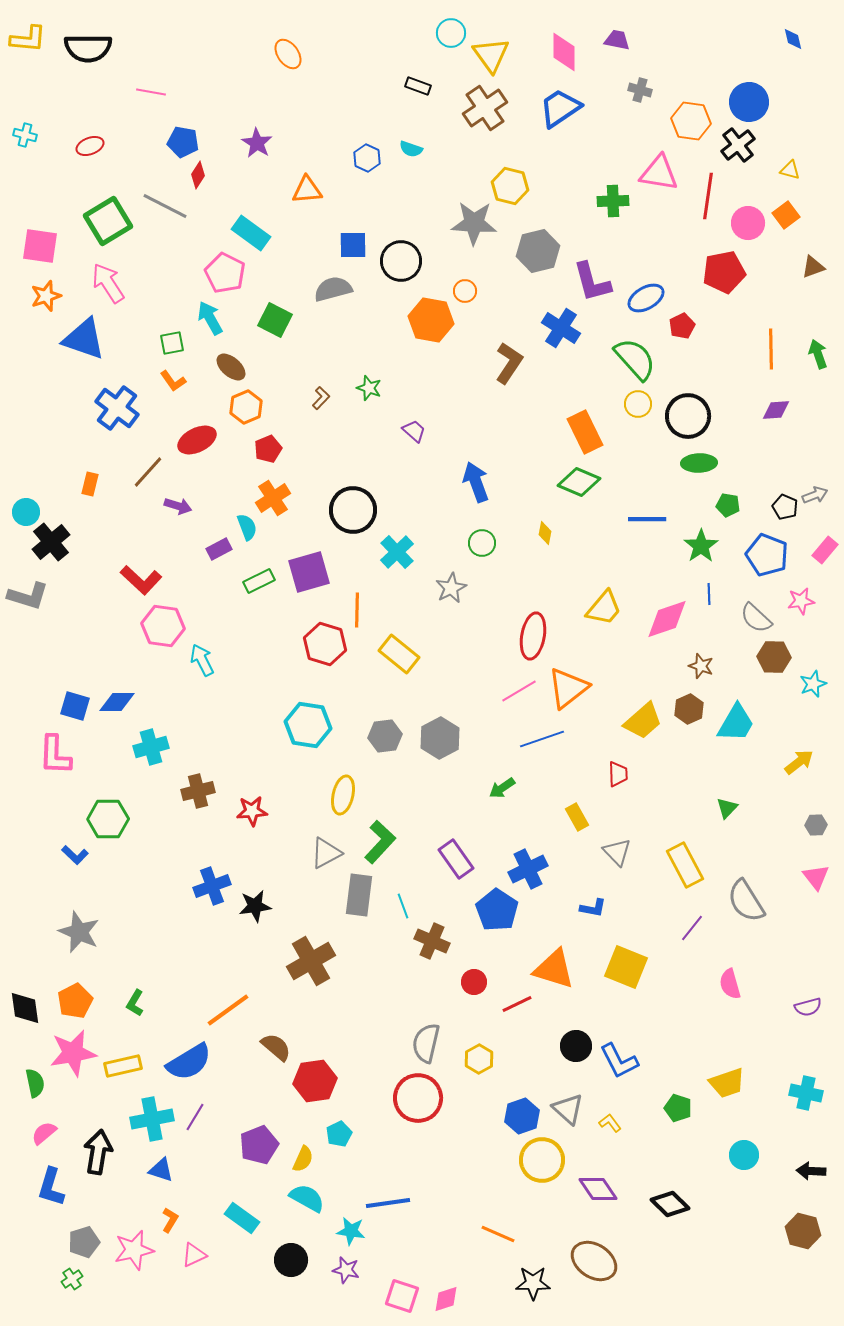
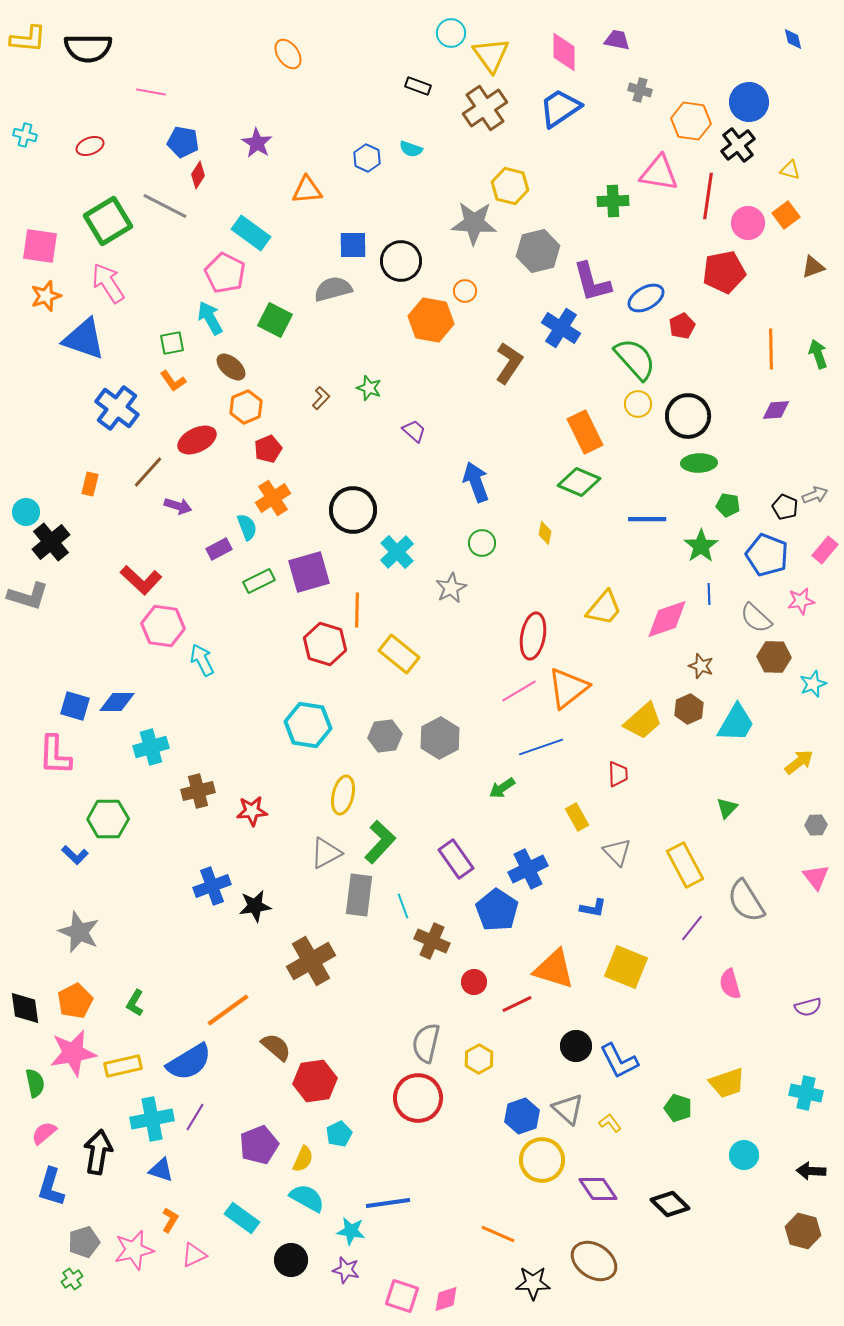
blue line at (542, 739): moved 1 px left, 8 px down
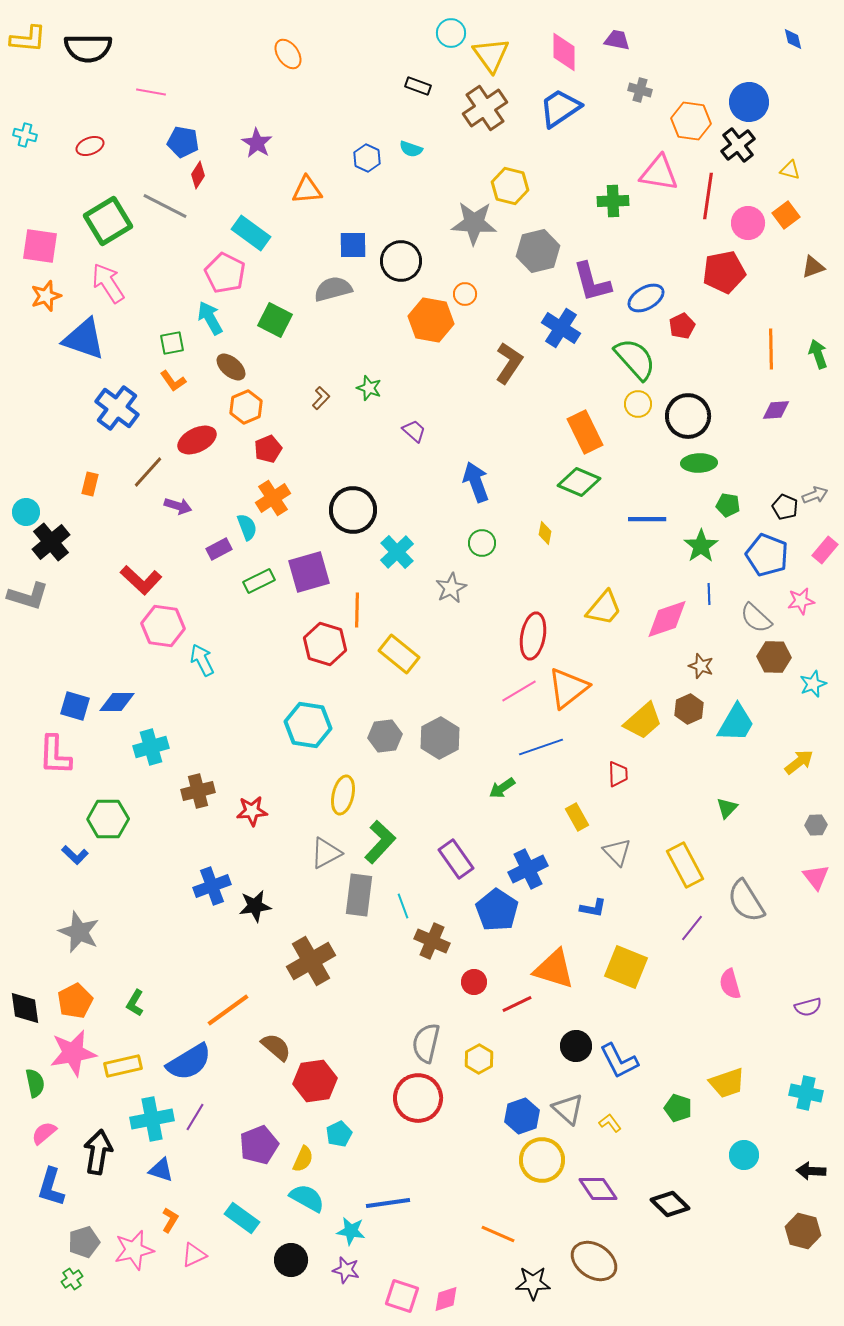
orange circle at (465, 291): moved 3 px down
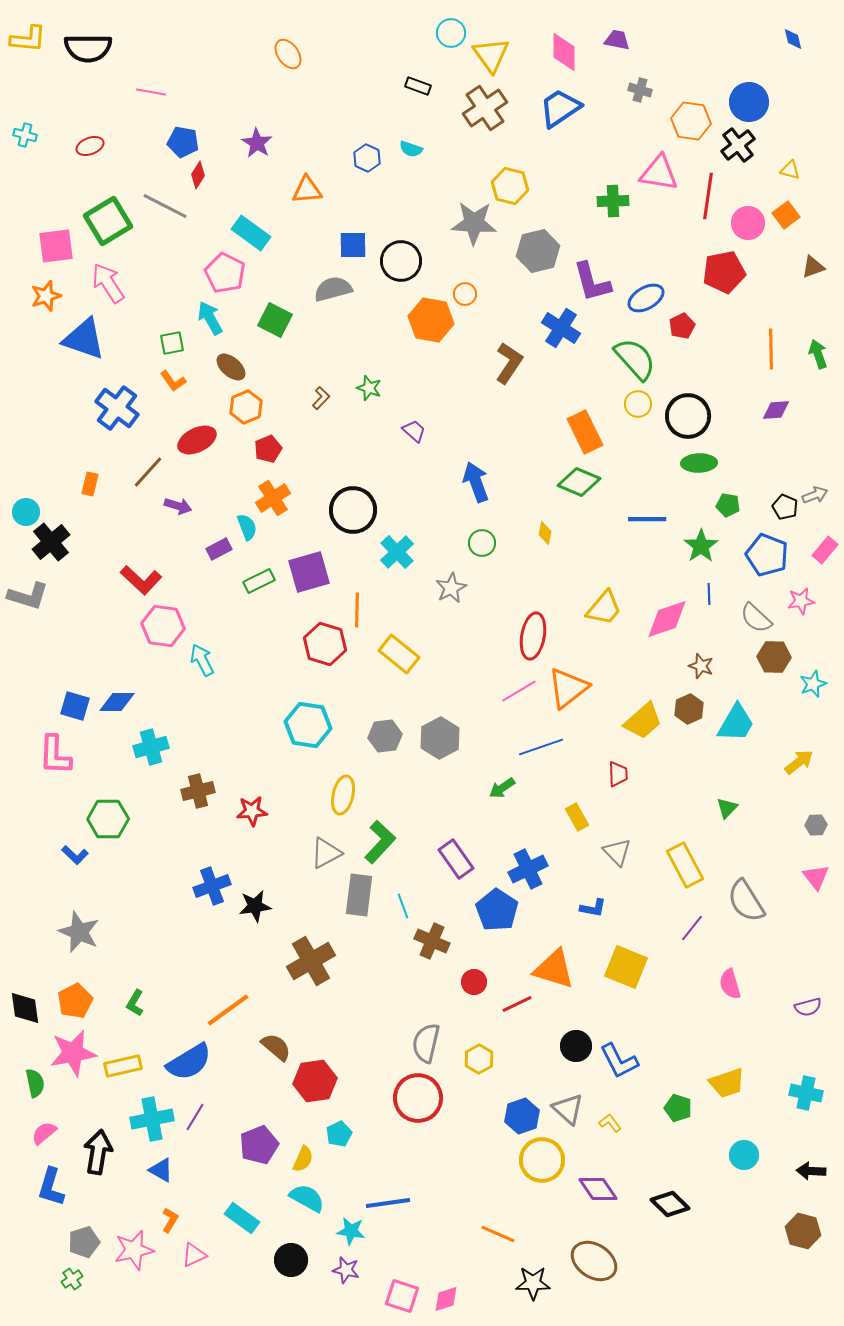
pink square at (40, 246): moved 16 px right; rotated 15 degrees counterclockwise
blue triangle at (161, 1170): rotated 12 degrees clockwise
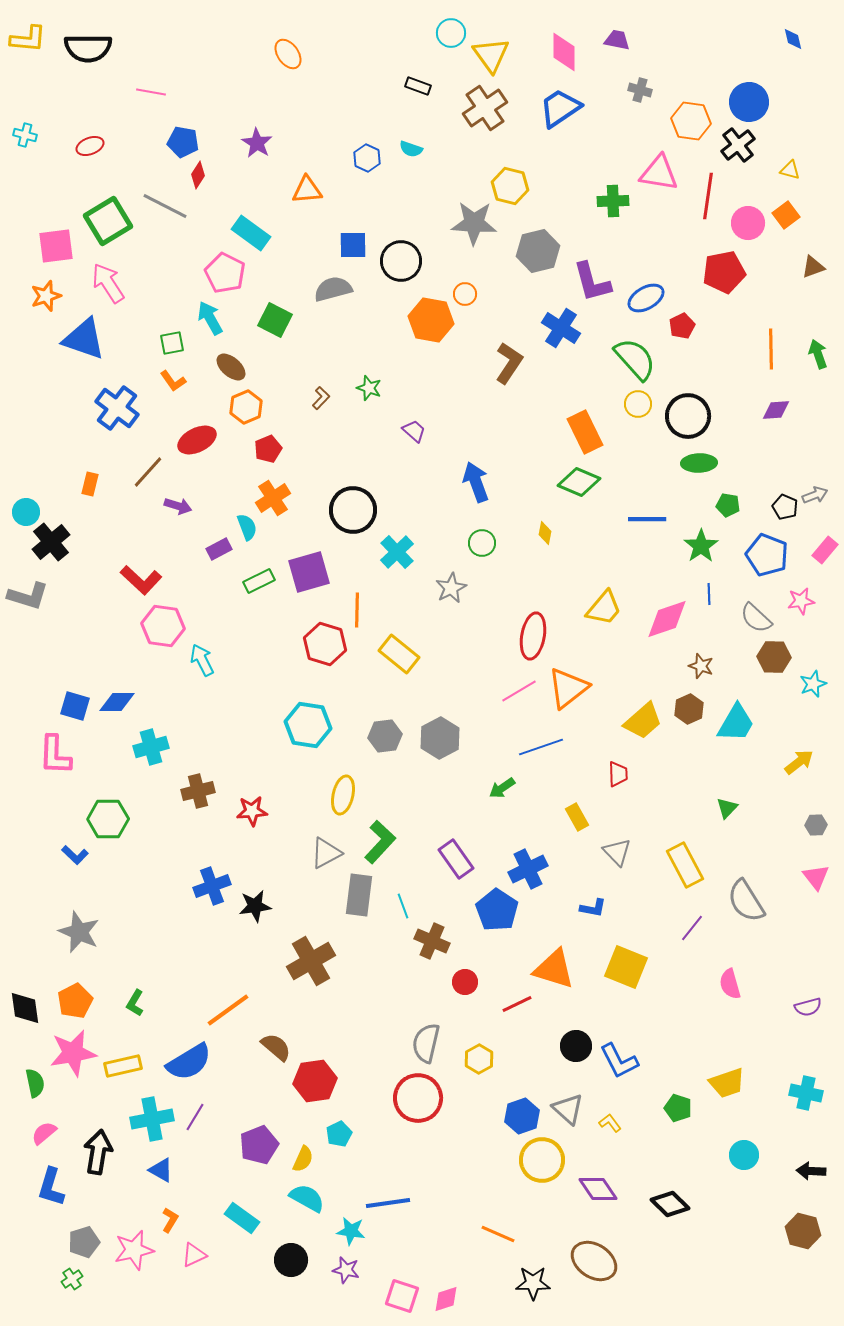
red circle at (474, 982): moved 9 px left
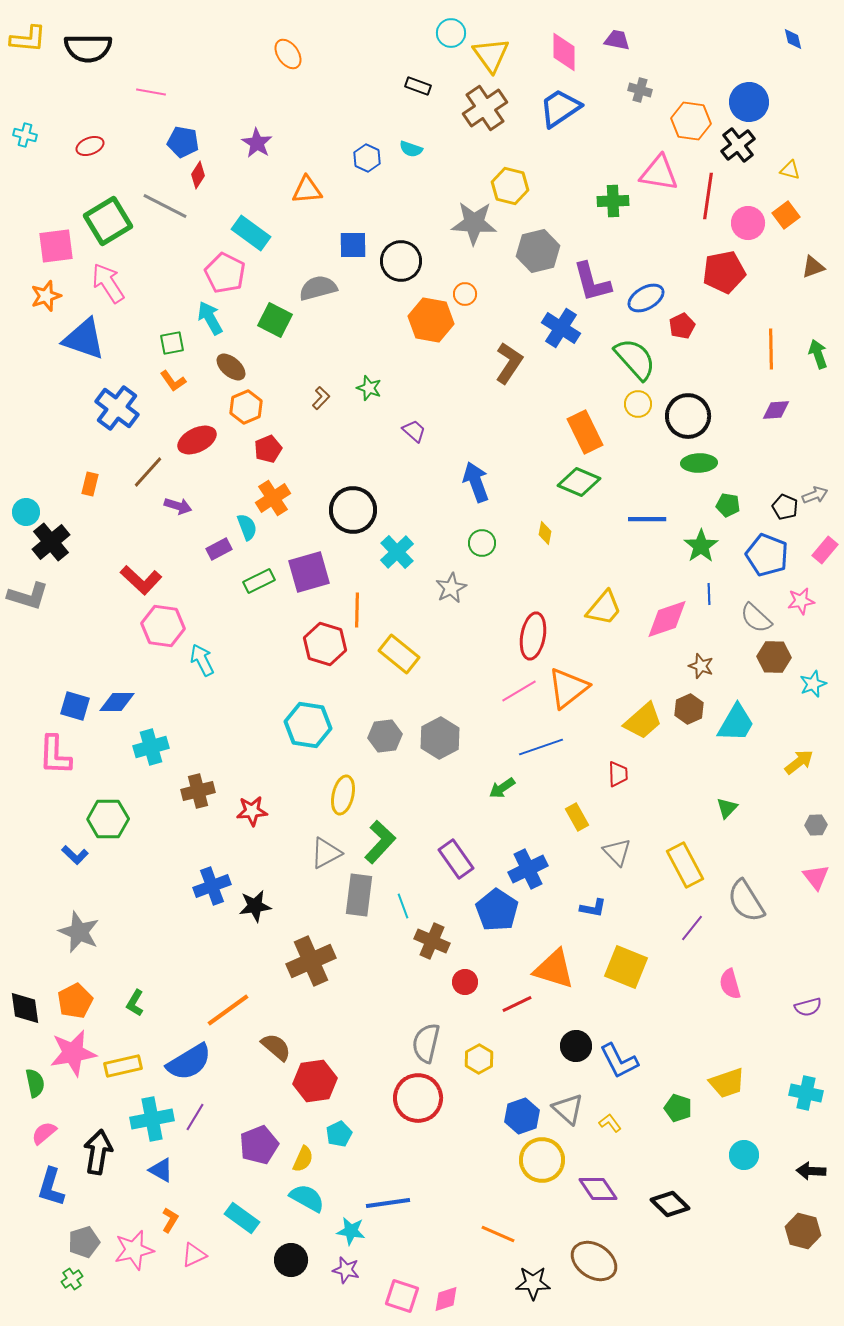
gray semicircle at (333, 289): moved 15 px left, 1 px up
brown cross at (311, 961): rotated 6 degrees clockwise
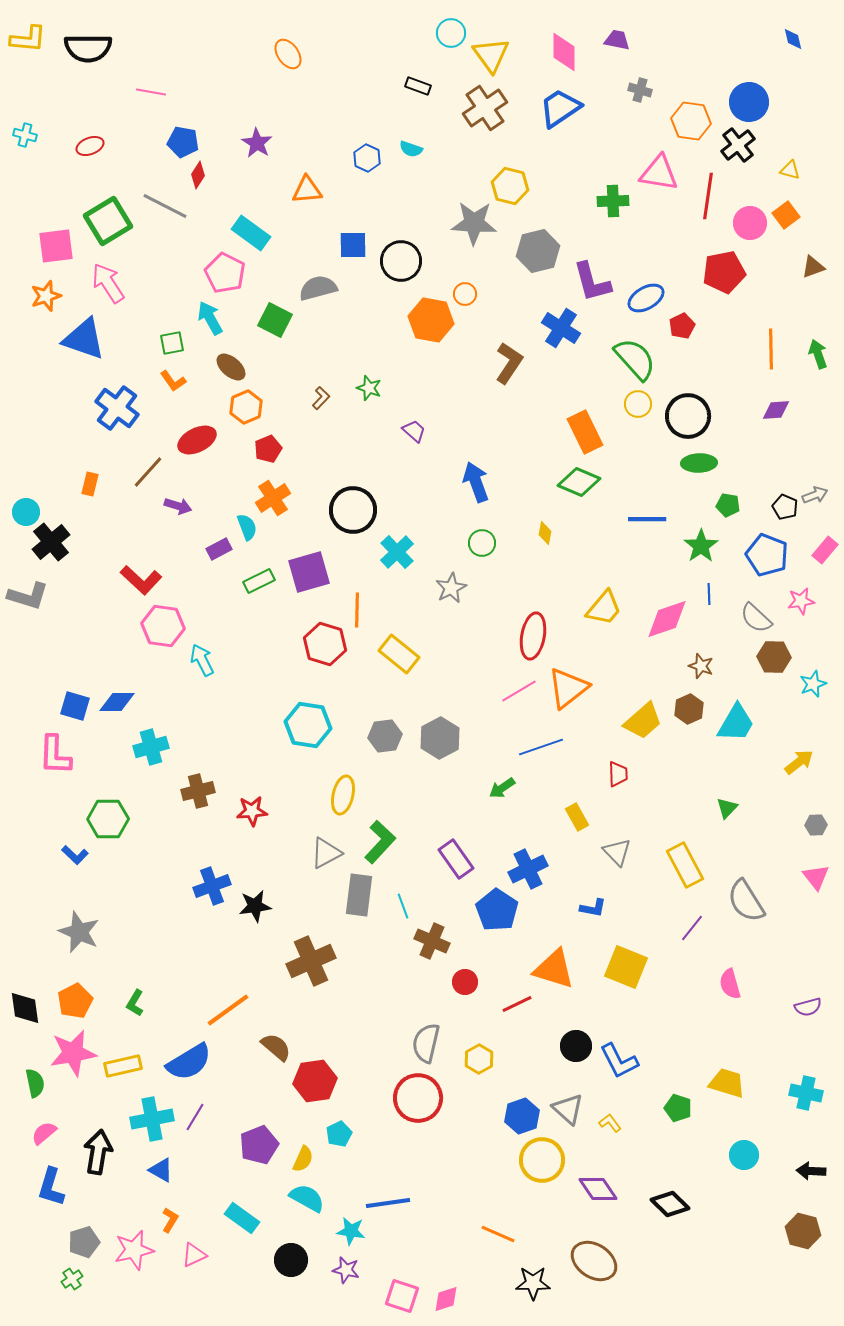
pink circle at (748, 223): moved 2 px right
yellow trapezoid at (727, 1083): rotated 144 degrees counterclockwise
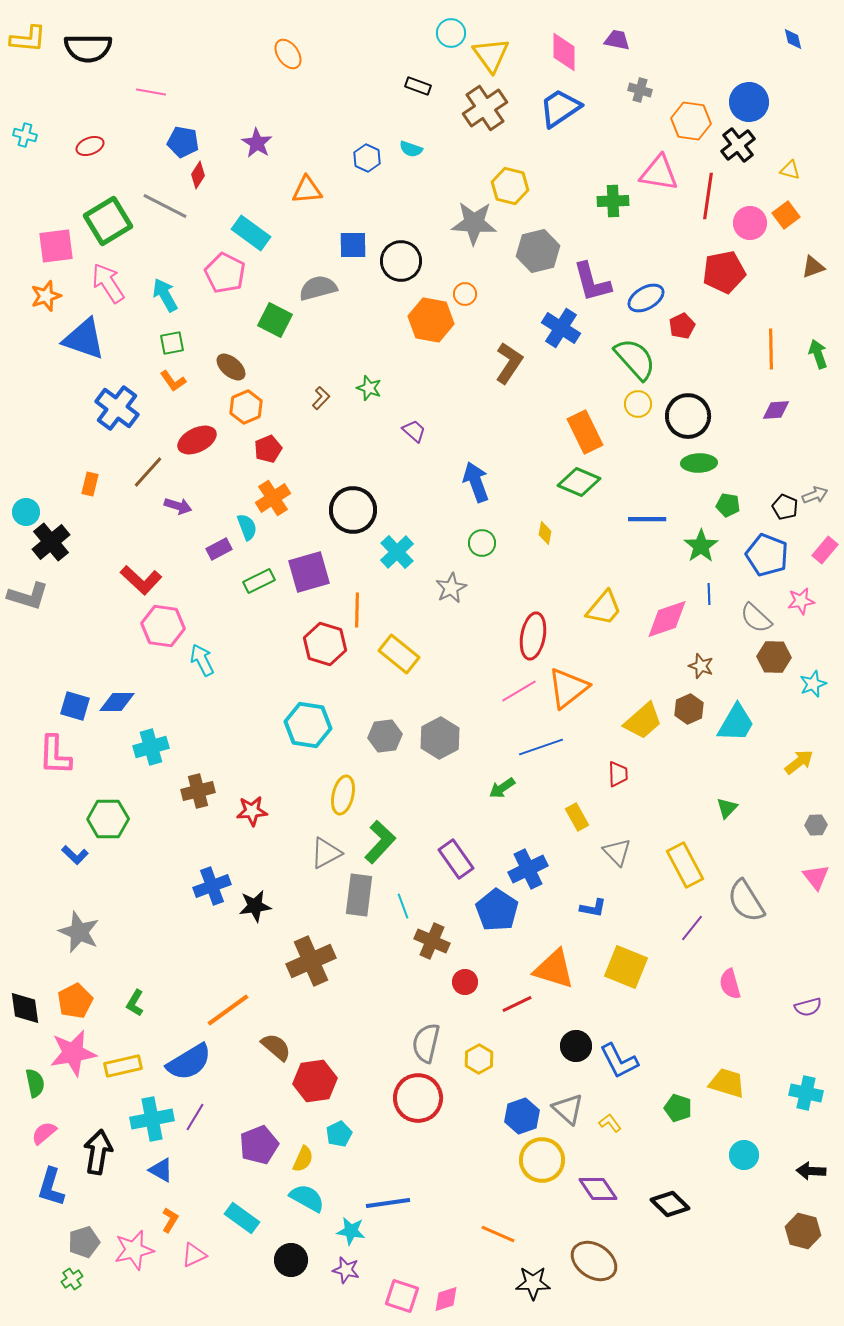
cyan arrow at (210, 318): moved 45 px left, 23 px up
